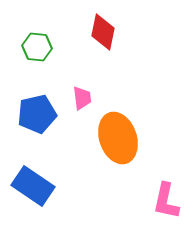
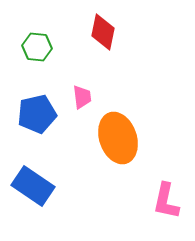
pink trapezoid: moved 1 px up
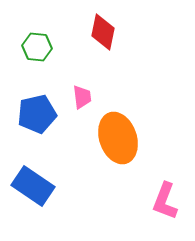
pink L-shape: moved 1 px left; rotated 9 degrees clockwise
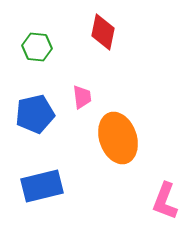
blue pentagon: moved 2 px left
blue rectangle: moved 9 px right; rotated 48 degrees counterclockwise
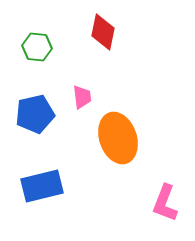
pink L-shape: moved 2 px down
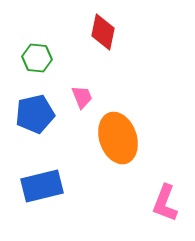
green hexagon: moved 11 px down
pink trapezoid: rotated 15 degrees counterclockwise
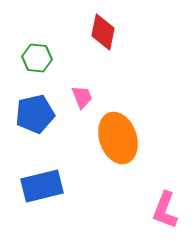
pink L-shape: moved 7 px down
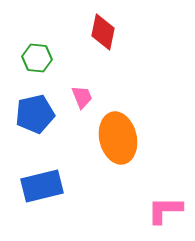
orange ellipse: rotated 6 degrees clockwise
pink L-shape: rotated 69 degrees clockwise
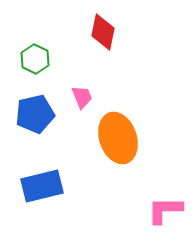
green hexagon: moved 2 px left, 1 px down; rotated 20 degrees clockwise
orange ellipse: rotated 6 degrees counterclockwise
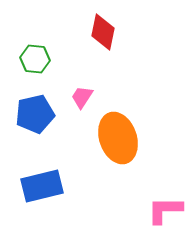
green hexagon: rotated 20 degrees counterclockwise
pink trapezoid: rotated 125 degrees counterclockwise
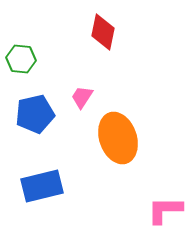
green hexagon: moved 14 px left
